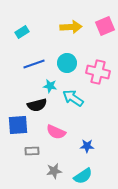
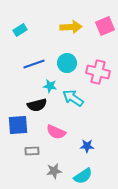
cyan rectangle: moved 2 px left, 2 px up
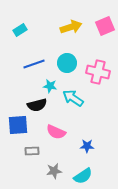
yellow arrow: rotated 15 degrees counterclockwise
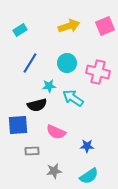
yellow arrow: moved 2 px left, 1 px up
blue line: moved 4 px left, 1 px up; rotated 40 degrees counterclockwise
cyan star: moved 1 px left; rotated 16 degrees counterclockwise
cyan semicircle: moved 6 px right
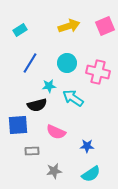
cyan semicircle: moved 2 px right, 2 px up
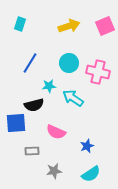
cyan rectangle: moved 6 px up; rotated 40 degrees counterclockwise
cyan circle: moved 2 px right
black semicircle: moved 3 px left
blue square: moved 2 px left, 2 px up
blue star: rotated 24 degrees counterclockwise
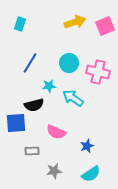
yellow arrow: moved 6 px right, 4 px up
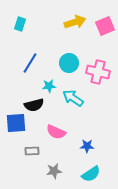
blue star: rotated 24 degrees clockwise
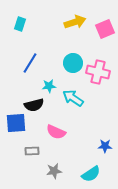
pink square: moved 3 px down
cyan circle: moved 4 px right
blue star: moved 18 px right
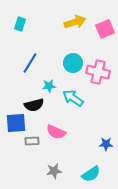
blue star: moved 1 px right, 2 px up
gray rectangle: moved 10 px up
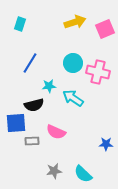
cyan semicircle: moved 8 px left; rotated 78 degrees clockwise
